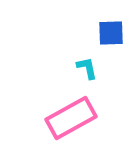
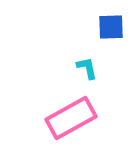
blue square: moved 6 px up
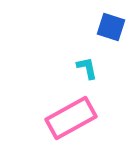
blue square: rotated 20 degrees clockwise
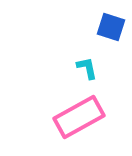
pink rectangle: moved 8 px right, 1 px up
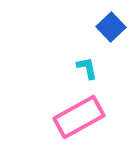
blue square: rotated 28 degrees clockwise
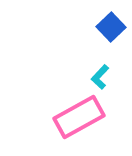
cyan L-shape: moved 13 px right, 9 px down; rotated 125 degrees counterclockwise
